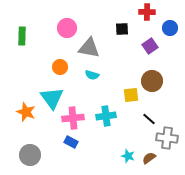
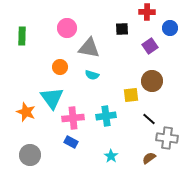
cyan star: moved 17 px left; rotated 16 degrees clockwise
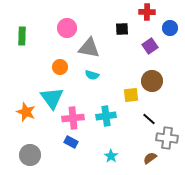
brown semicircle: moved 1 px right
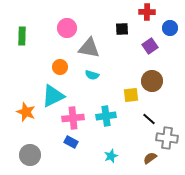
cyan triangle: moved 1 px right, 2 px up; rotated 40 degrees clockwise
cyan star: rotated 16 degrees clockwise
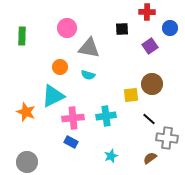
cyan semicircle: moved 4 px left
brown circle: moved 3 px down
gray circle: moved 3 px left, 7 px down
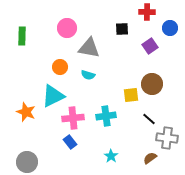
blue rectangle: moved 1 px left; rotated 24 degrees clockwise
cyan star: rotated 16 degrees counterclockwise
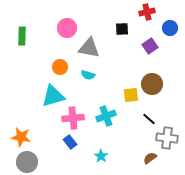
red cross: rotated 14 degrees counterclockwise
cyan triangle: rotated 10 degrees clockwise
orange star: moved 5 px left, 25 px down; rotated 12 degrees counterclockwise
cyan cross: rotated 12 degrees counterclockwise
cyan star: moved 10 px left
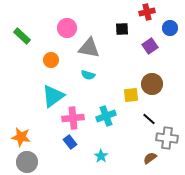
green rectangle: rotated 48 degrees counterclockwise
orange circle: moved 9 px left, 7 px up
cyan triangle: rotated 20 degrees counterclockwise
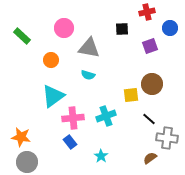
pink circle: moved 3 px left
purple square: rotated 14 degrees clockwise
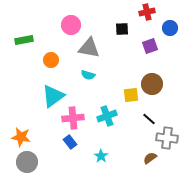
pink circle: moved 7 px right, 3 px up
green rectangle: moved 2 px right, 4 px down; rotated 54 degrees counterclockwise
cyan cross: moved 1 px right
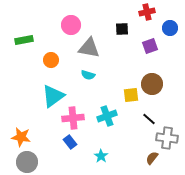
brown semicircle: moved 2 px right; rotated 16 degrees counterclockwise
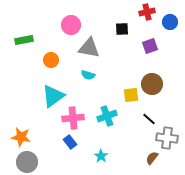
blue circle: moved 6 px up
